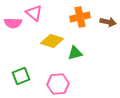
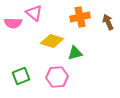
brown arrow: rotated 126 degrees counterclockwise
pink hexagon: moved 1 px left, 7 px up
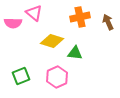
green triangle: rotated 21 degrees clockwise
pink hexagon: rotated 20 degrees counterclockwise
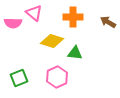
orange cross: moved 7 px left; rotated 12 degrees clockwise
brown arrow: rotated 35 degrees counterclockwise
green square: moved 2 px left, 2 px down
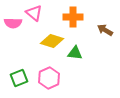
brown arrow: moved 3 px left, 8 px down
pink hexagon: moved 8 px left, 1 px down
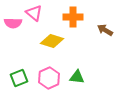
green triangle: moved 2 px right, 24 px down
